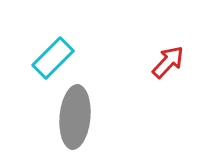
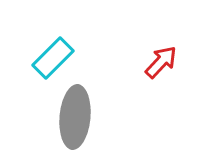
red arrow: moved 7 px left
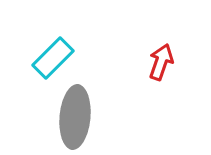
red arrow: rotated 24 degrees counterclockwise
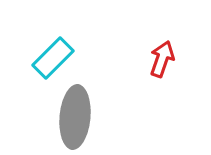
red arrow: moved 1 px right, 3 px up
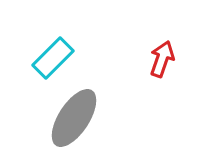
gray ellipse: moved 1 px left, 1 px down; rotated 28 degrees clockwise
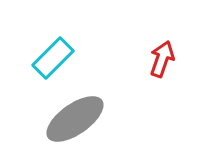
gray ellipse: moved 1 px right, 1 px down; rotated 22 degrees clockwise
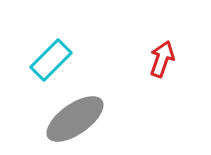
cyan rectangle: moved 2 px left, 2 px down
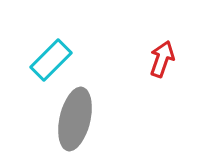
gray ellipse: rotated 42 degrees counterclockwise
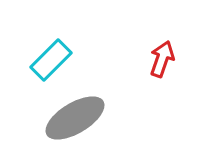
gray ellipse: moved 1 px up; rotated 46 degrees clockwise
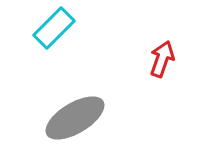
cyan rectangle: moved 3 px right, 32 px up
